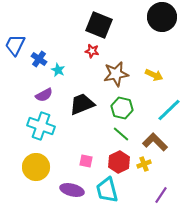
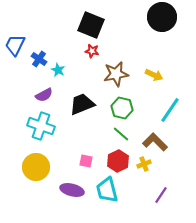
black square: moved 8 px left
cyan line: moved 1 px right; rotated 12 degrees counterclockwise
red hexagon: moved 1 px left, 1 px up
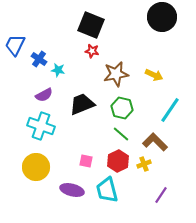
cyan star: rotated 16 degrees counterclockwise
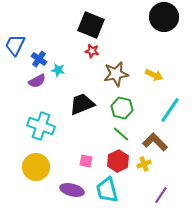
black circle: moved 2 px right
purple semicircle: moved 7 px left, 14 px up
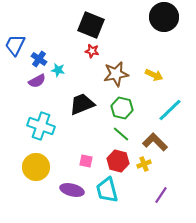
cyan line: rotated 12 degrees clockwise
red hexagon: rotated 20 degrees counterclockwise
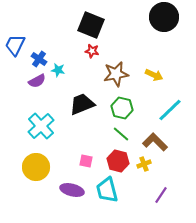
cyan cross: rotated 28 degrees clockwise
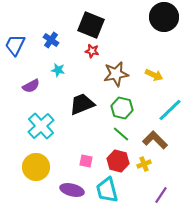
blue cross: moved 12 px right, 19 px up
purple semicircle: moved 6 px left, 5 px down
brown L-shape: moved 2 px up
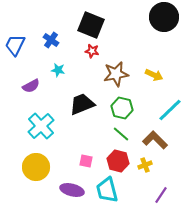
yellow cross: moved 1 px right, 1 px down
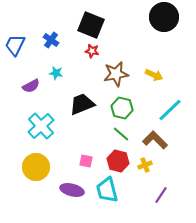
cyan star: moved 2 px left, 3 px down
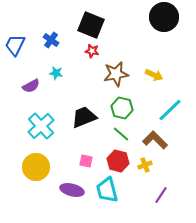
black trapezoid: moved 2 px right, 13 px down
